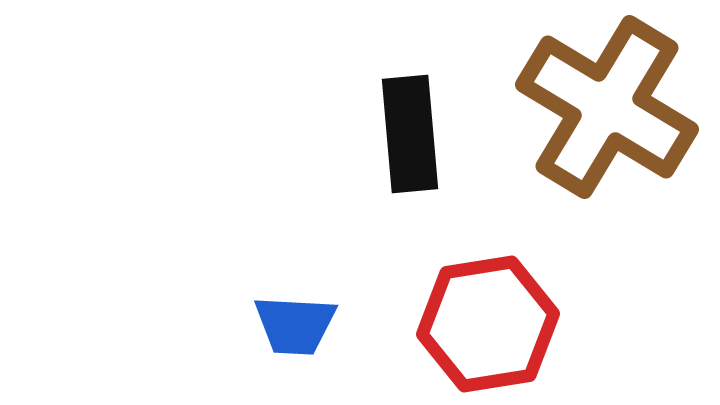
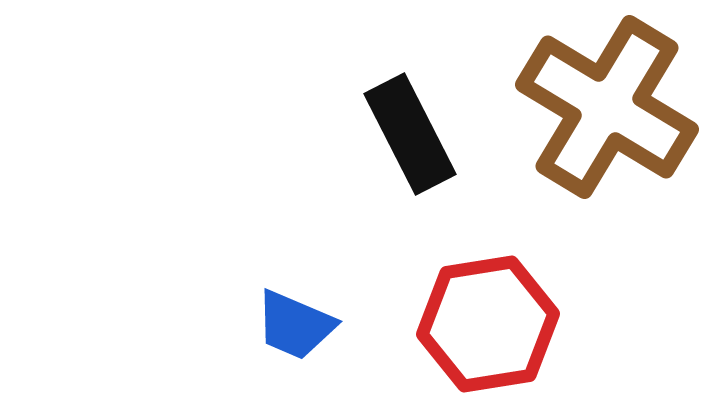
black rectangle: rotated 22 degrees counterclockwise
blue trapezoid: rotated 20 degrees clockwise
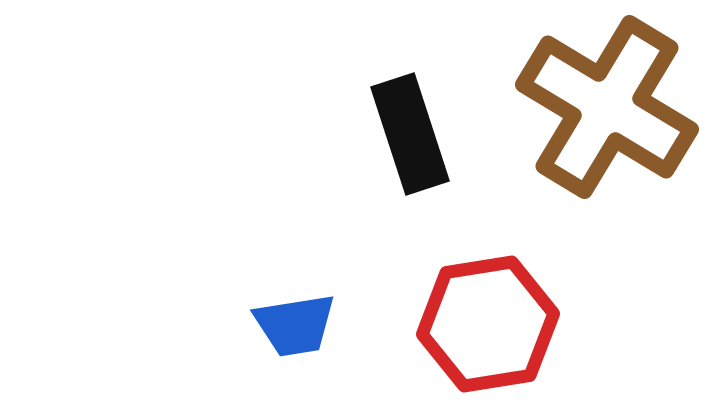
black rectangle: rotated 9 degrees clockwise
blue trapezoid: rotated 32 degrees counterclockwise
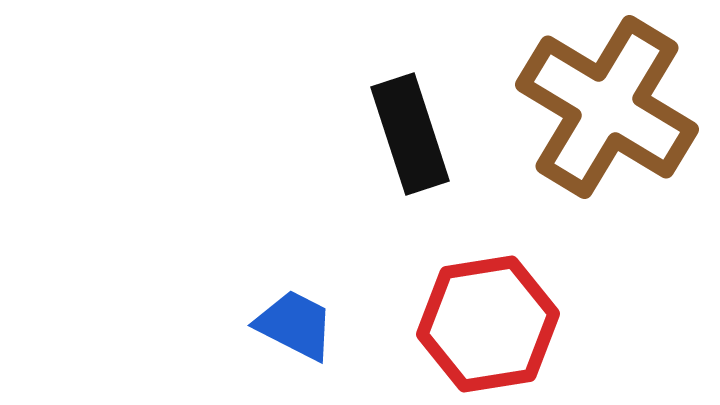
blue trapezoid: rotated 144 degrees counterclockwise
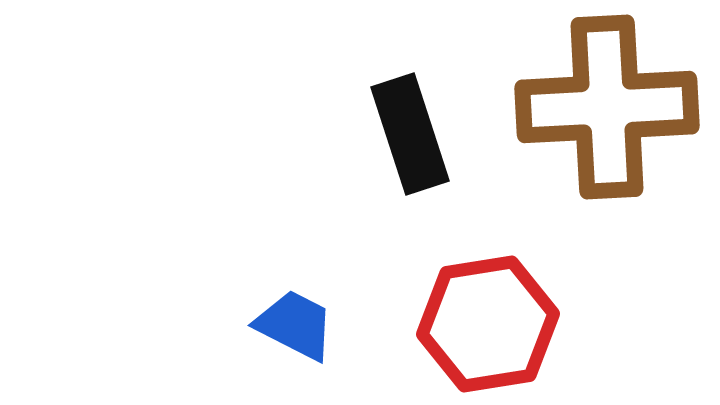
brown cross: rotated 34 degrees counterclockwise
